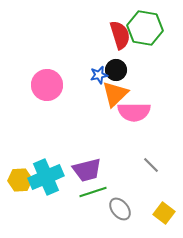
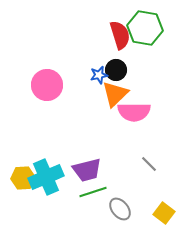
gray line: moved 2 px left, 1 px up
yellow hexagon: moved 3 px right, 2 px up
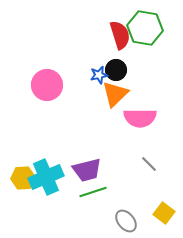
pink semicircle: moved 6 px right, 6 px down
gray ellipse: moved 6 px right, 12 px down
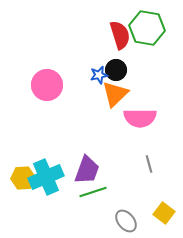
green hexagon: moved 2 px right
gray line: rotated 30 degrees clockwise
purple trapezoid: rotated 56 degrees counterclockwise
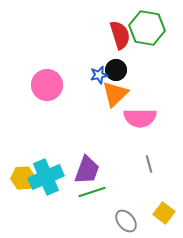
green line: moved 1 px left
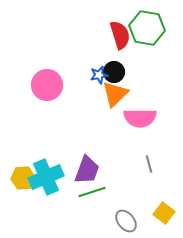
black circle: moved 2 px left, 2 px down
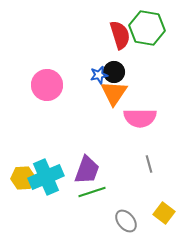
orange triangle: moved 1 px left, 1 px up; rotated 12 degrees counterclockwise
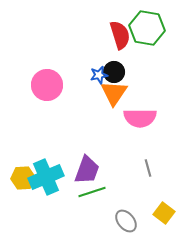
gray line: moved 1 px left, 4 px down
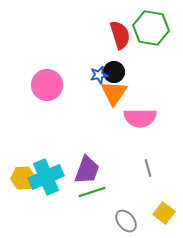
green hexagon: moved 4 px right
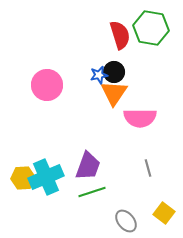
purple trapezoid: moved 1 px right, 4 px up
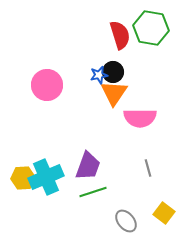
black circle: moved 1 px left
green line: moved 1 px right
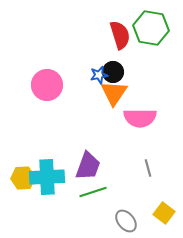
cyan cross: moved 1 px right; rotated 20 degrees clockwise
